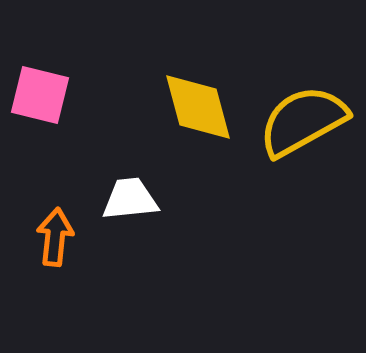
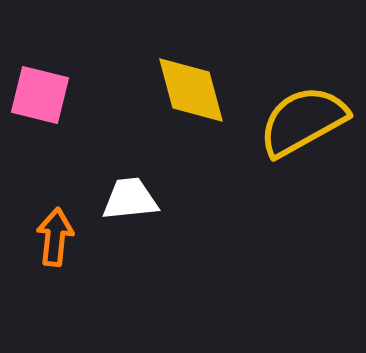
yellow diamond: moved 7 px left, 17 px up
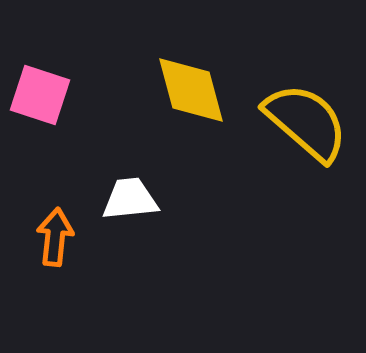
pink square: rotated 4 degrees clockwise
yellow semicircle: moved 3 px right, 1 px down; rotated 70 degrees clockwise
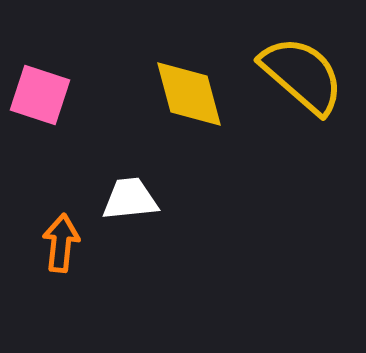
yellow diamond: moved 2 px left, 4 px down
yellow semicircle: moved 4 px left, 47 px up
orange arrow: moved 6 px right, 6 px down
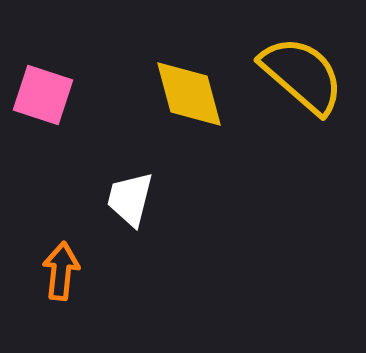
pink square: moved 3 px right
white trapezoid: rotated 70 degrees counterclockwise
orange arrow: moved 28 px down
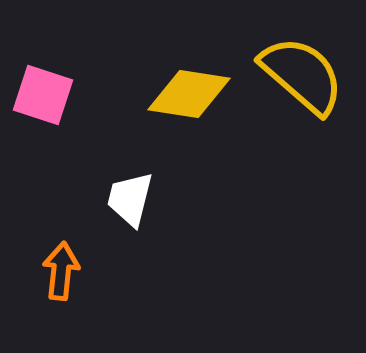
yellow diamond: rotated 66 degrees counterclockwise
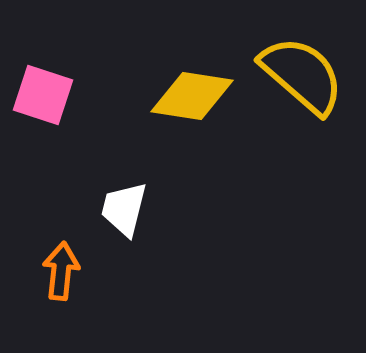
yellow diamond: moved 3 px right, 2 px down
white trapezoid: moved 6 px left, 10 px down
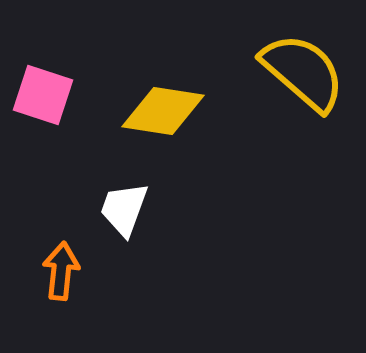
yellow semicircle: moved 1 px right, 3 px up
yellow diamond: moved 29 px left, 15 px down
white trapezoid: rotated 6 degrees clockwise
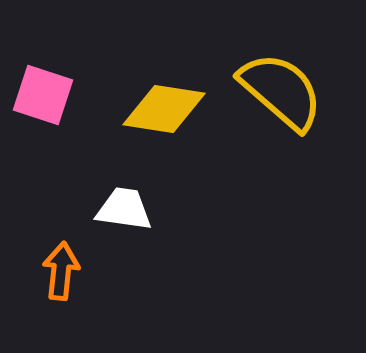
yellow semicircle: moved 22 px left, 19 px down
yellow diamond: moved 1 px right, 2 px up
white trapezoid: rotated 78 degrees clockwise
